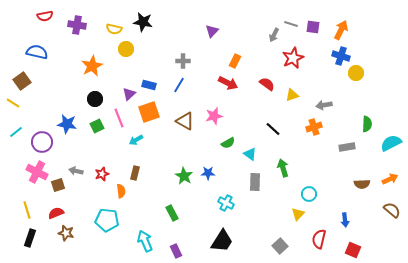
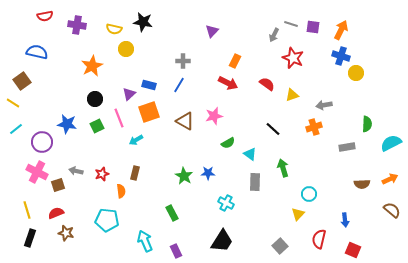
red star at (293, 58): rotated 25 degrees counterclockwise
cyan line at (16, 132): moved 3 px up
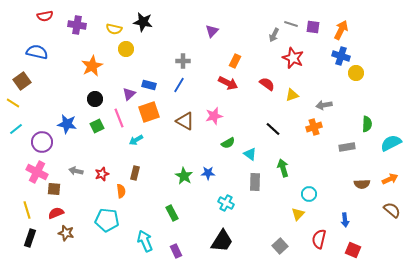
brown square at (58, 185): moved 4 px left, 4 px down; rotated 24 degrees clockwise
